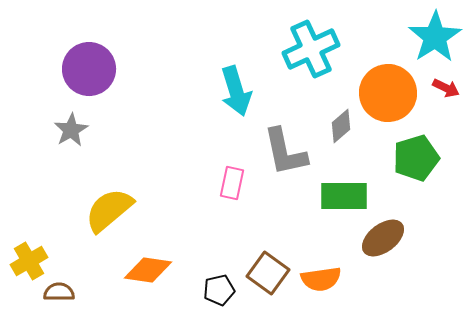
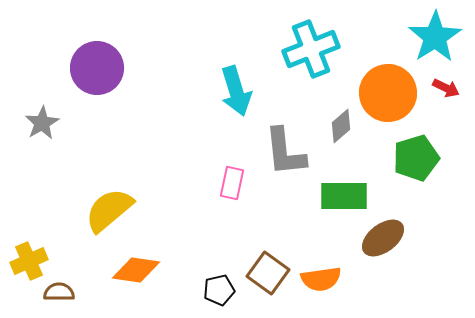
cyan cross: rotated 4 degrees clockwise
purple circle: moved 8 px right, 1 px up
gray star: moved 29 px left, 7 px up
gray L-shape: rotated 6 degrees clockwise
yellow cross: rotated 6 degrees clockwise
orange diamond: moved 12 px left
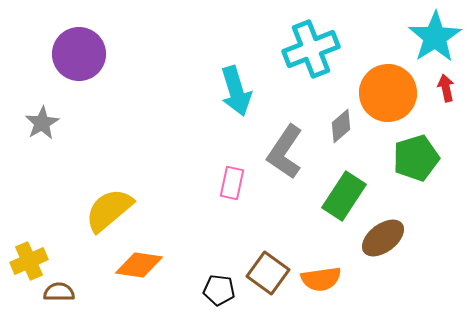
purple circle: moved 18 px left, 14 px up
red arrow: rotated 128 degrees counterclockwise
gray L-shape: rotated 40 degrees clockwise
green rectangle: rotated 57 degrees counterclockwise
orange diamond: moved 3 px right, 5 px up
black pentagon: rotated 20 degrees clockwise
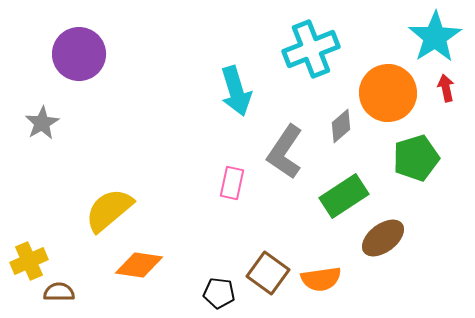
green rectangle: rotated 24 degrees clockwise
black pentagon: moved 3 px down
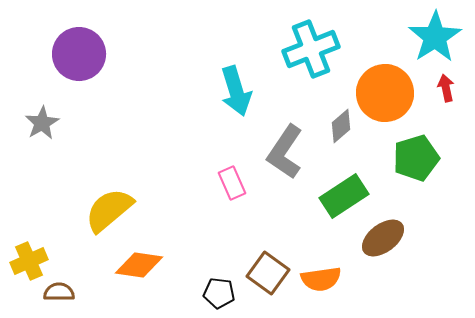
orange circle: moved 3 px left
pink rectangle: rotated 36 degrees counterclockwise
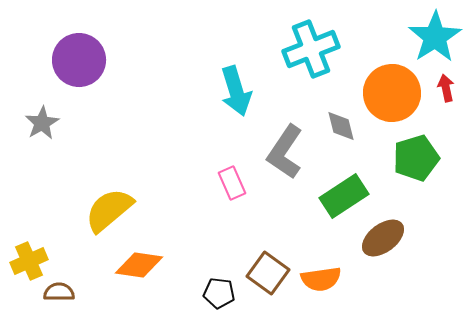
purple circle: moved 6 px down
orange circle: moved 7 px right
gray diamond: rotated 64 degrees counterclockwise
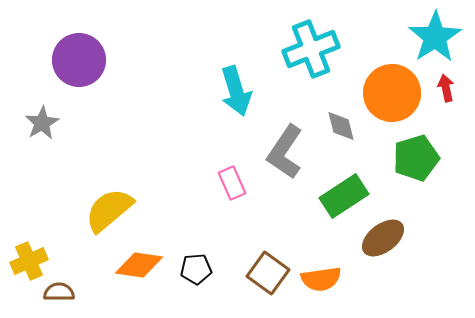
black pentagon: moved 23 px left, 24 px up; rotated 12 degrees counterclockwise
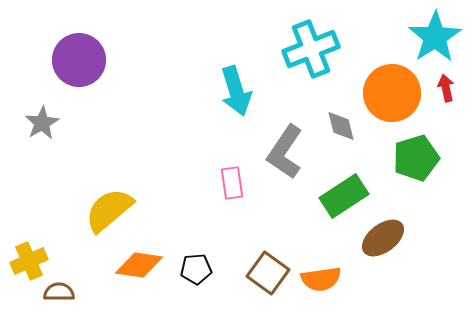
pink rectangle: rotated 16 degrees clockwise
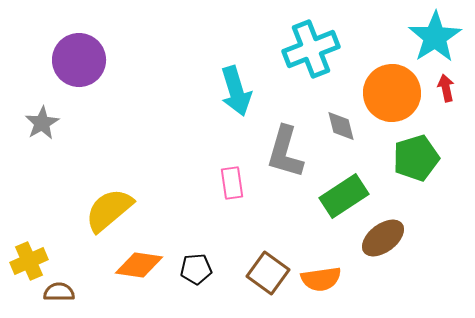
gray L-shape: rotated 18 degrees counterclockwise
